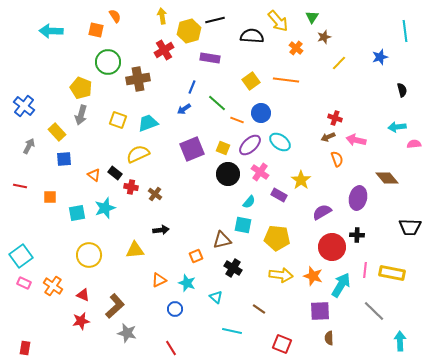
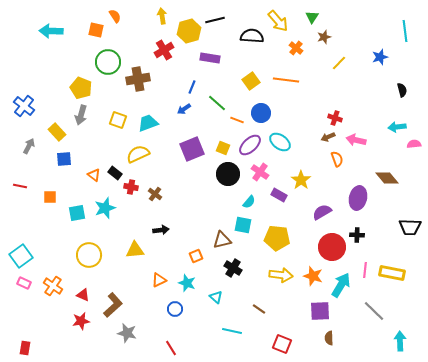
brown L-shape at (115, 306): moved 2 px left, 1 px up
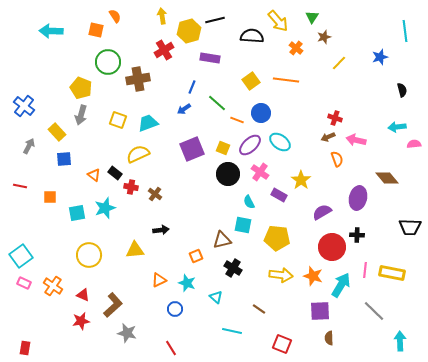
cyan semicircle at (249, 202): rotated 112 degrees clockwise
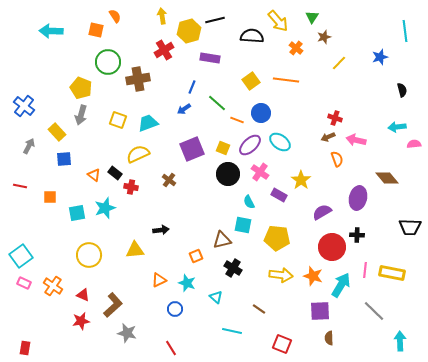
brown cross at (155, 194): moved 14 px right, 14 px up
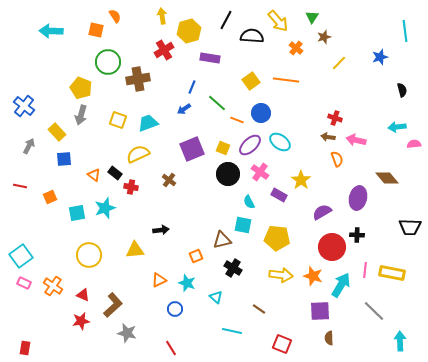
black line at (215, 20): moved 11 px right; rotated 48 degrees counterclockwise
brown arrow at (328, 137): rotated 32 degrees clockwise
orange square at (50, 197): rotated 24 degrees counterclockwise
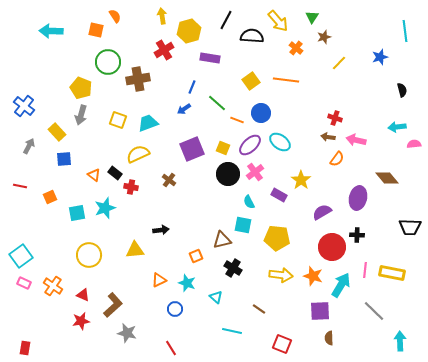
orange semicircle at (337, 159): rotated 56 degrees clockwise
pink cross at (260, 172): moved 5 px left; rotated 18 degrees clockwise
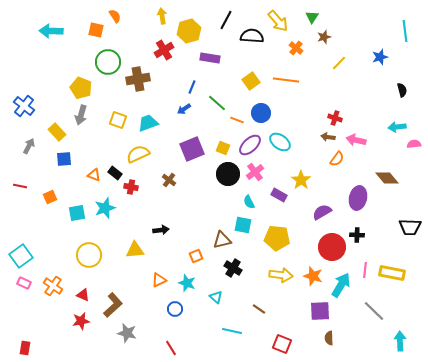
orange triangle at (94, 175): rotated 16 degrees counterclockwise
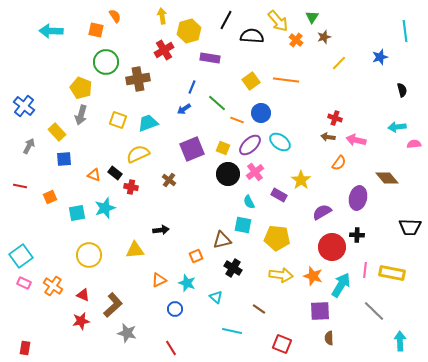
orange cross at (296, 48): moved 8 px up
green circle at (108, 62): moved 2 px left
orange semicircle at (337, 159): moved 2 px right, 4 px down
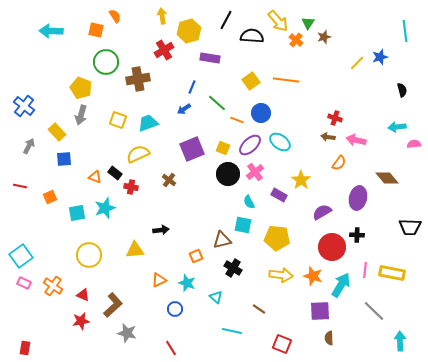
green triangle at (312, 17): moved 4 px left, 6 px down
yellow line at (339, 63): moved 18 px right
orange triangle at (94, 175): moved 1 px right, 2 px down
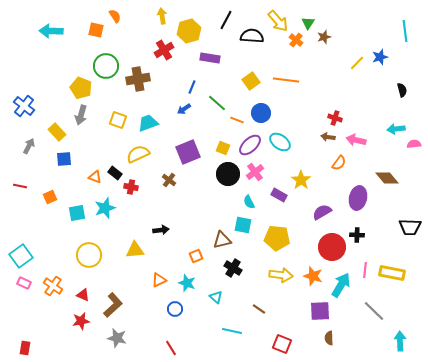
green circle at (106, 62): moved 4 px down
cyan arrow at (397, 127): moved 1 px left, 2 px down
purple square at (192, 149): moved 4 px left, 3 px down
gray star at (127, 333): moved 10 px left, 5 px down
